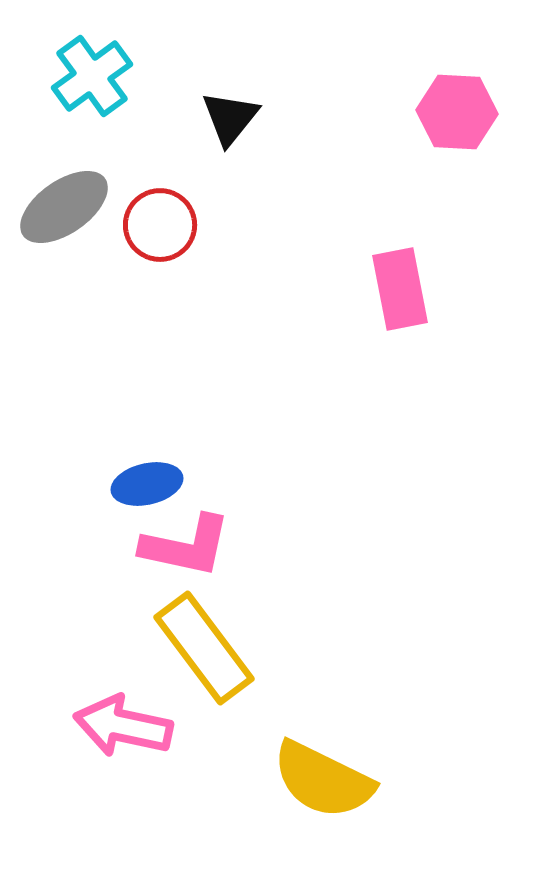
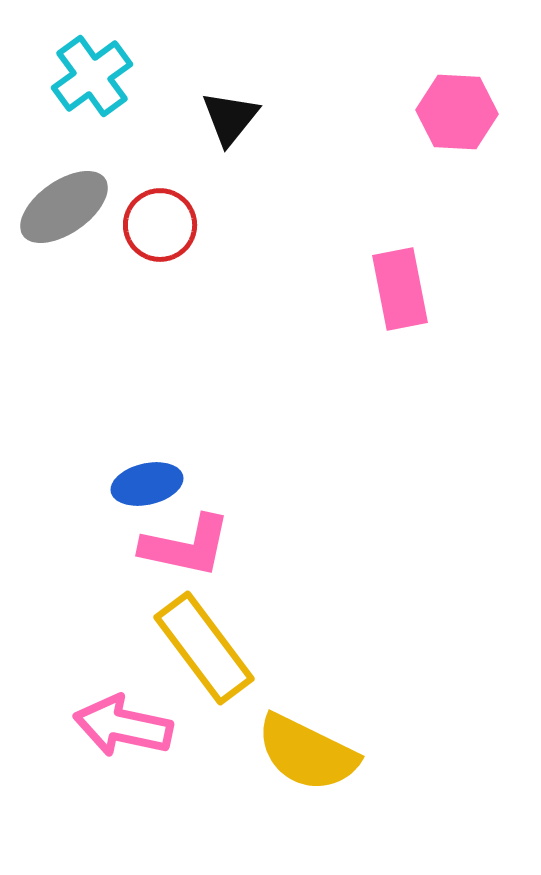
yellow semicircle: moved 16 px left, 27 px up
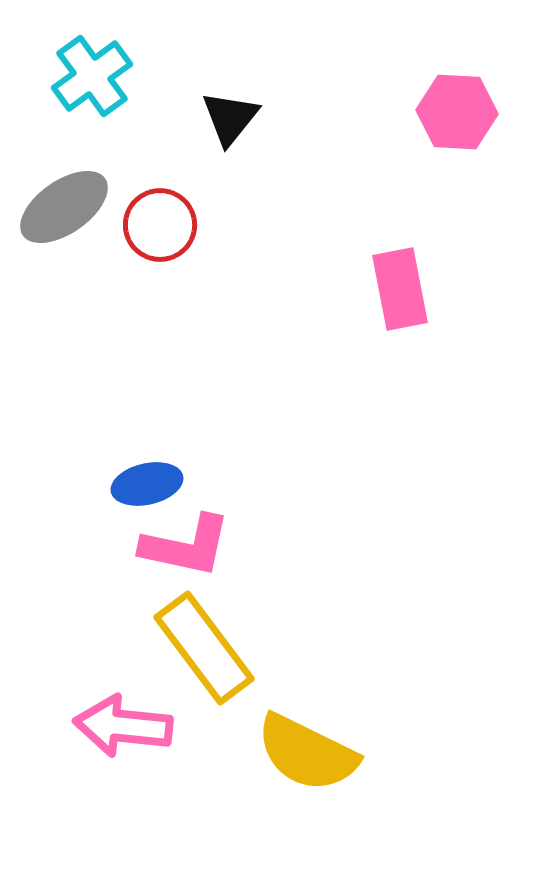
pink arrow: rotated 6 degrees counterclockwise
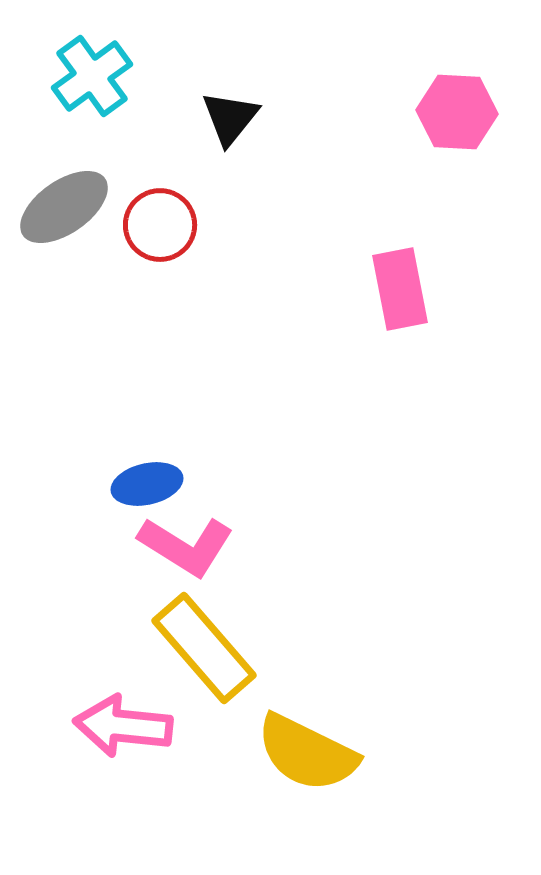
pink L-shape: rotated 20 degrees clockwise
yellow rectangle: rotated 4 degrees counterclockwise
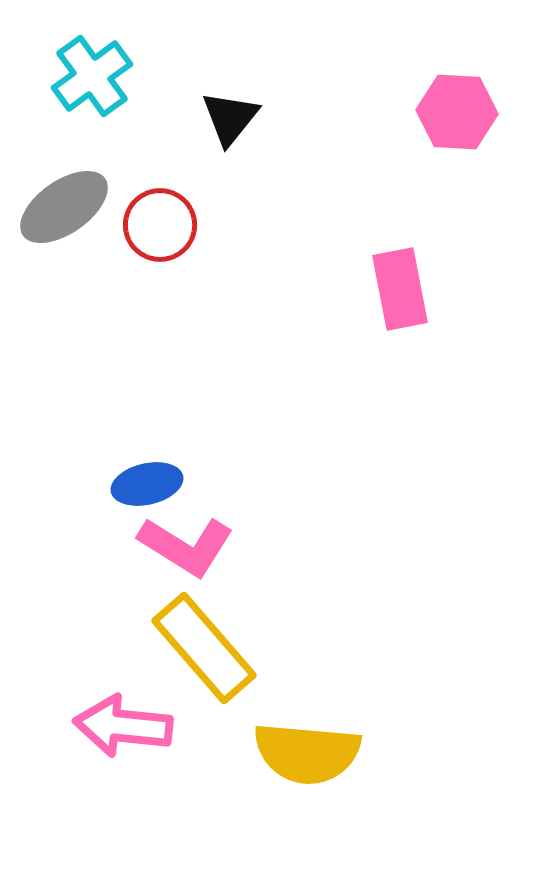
yellow semicircle: rotated 21 degrees counterclockwise
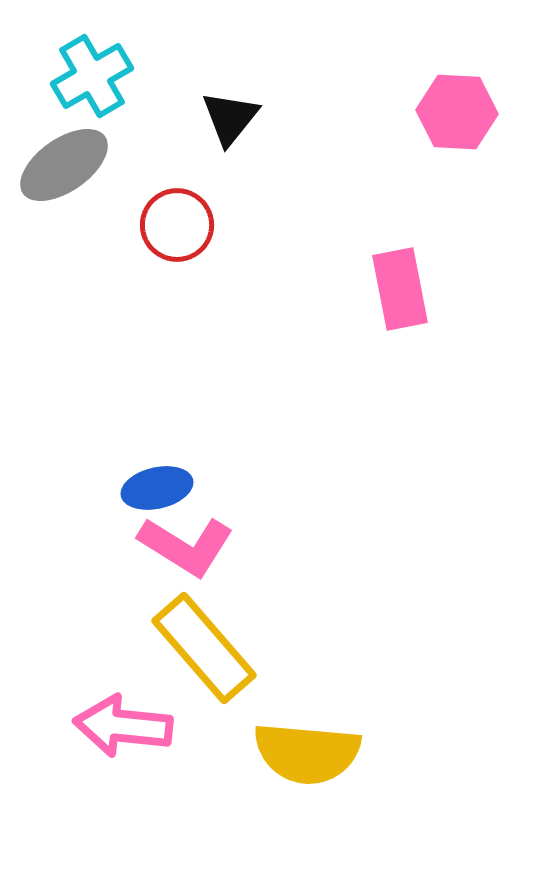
cyan cross: rotated 6 degrees clockwise
gray ellipse: moved 42 px up
red circle: moved 17 px right
blue ellipse: moved 10 px right, 4 px down
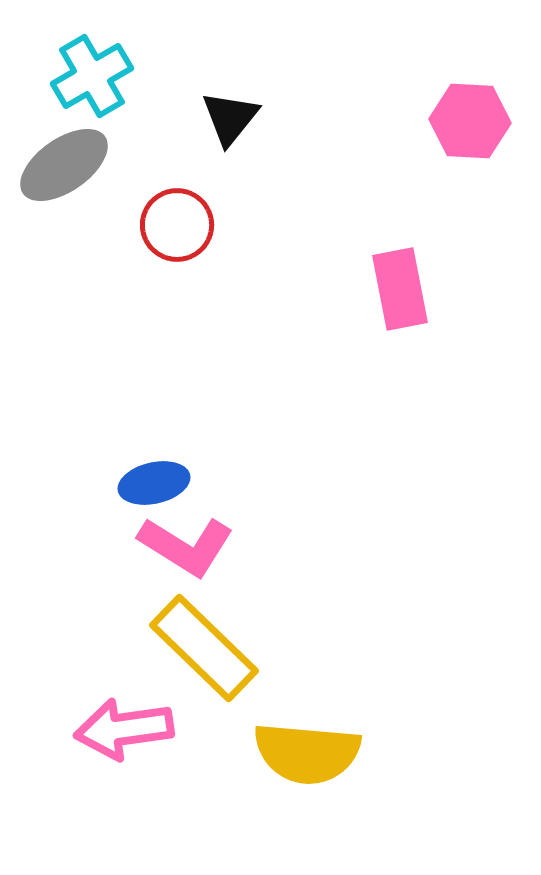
pink hexagon: moved 13 px right, 9 px down
blue ellipse: moved 3 px left, 5 px up
yellow rectangle: rotated 5 degrees counterclockwise
pink arrow: moved 1 px right, 3 px down; rotated 14 degrees counterclockwise
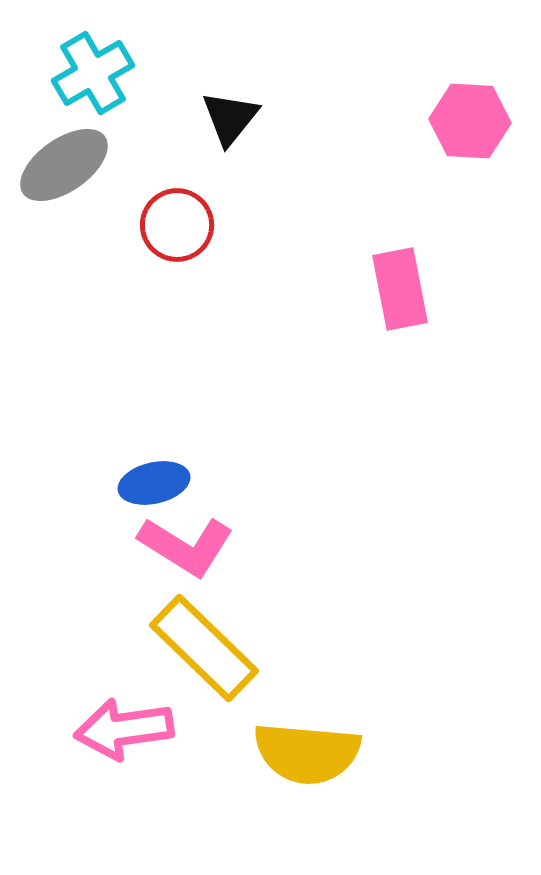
cyan cross: moved 1 px right, 3 px up
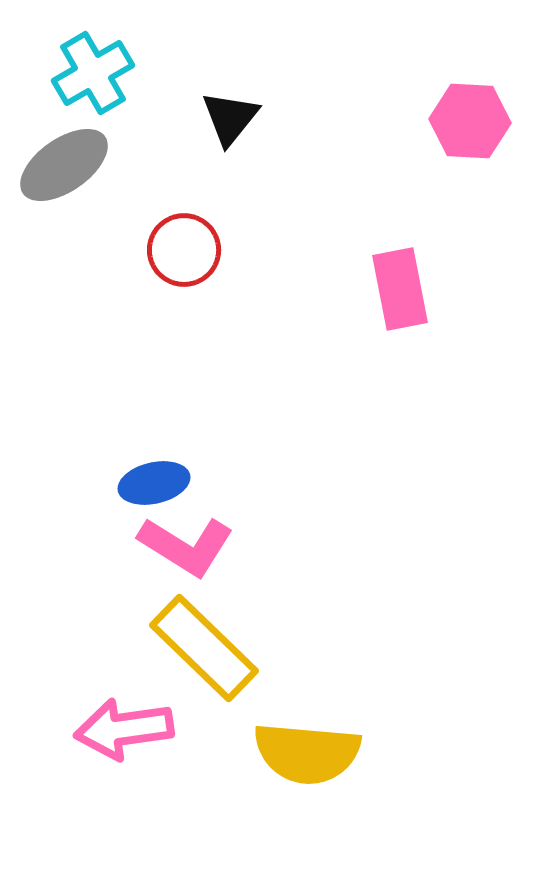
red circle: moved 7 px right, 25 px down
